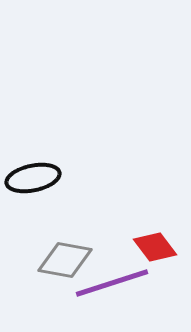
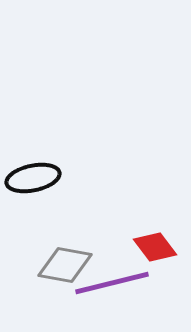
gray diamond: moved 5 px down
purple line: rotated 4 degrees clockwise
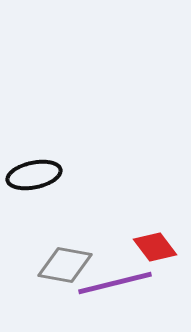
black ellipse: moved 1 px right, 3 px up
purple line: moved 3 px right
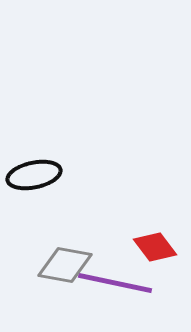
purple line: rotated 26 degrees clockwise
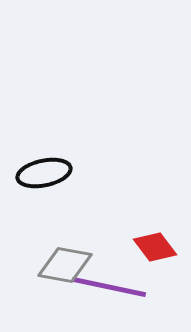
black ellipse: moved 10 px right, 2 px up
purple line: moved 6 px left, 4 px down
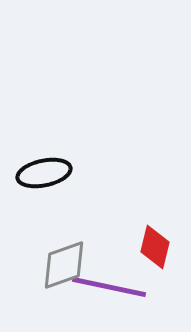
red diamond: rotated 51 degrees clockwise
gray diamond: moved 1 px left; rotated 30 degrees counterclockwise
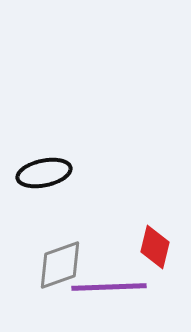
gray diamond: moved 4 px left
purple line: rotated 14 degrees counterclockwise
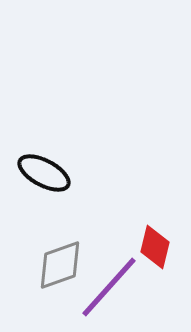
black ellipse: rotated 40 degrees clockwise
purple line: rotated 46 degrees counterclockwise
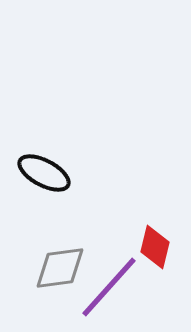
gray diamond: moved 3 px down; rotated 12 degrees clockwise
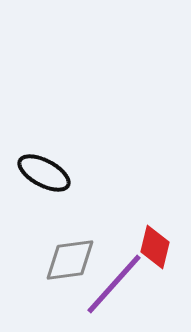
gray diamond: moved 10 px right, 8 px up
purple line: moved 5 px right, 3 px up
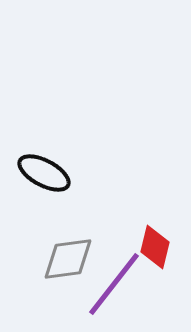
gray diamond: moved 2 px left, 1 px up
purple line: rotated 4 degrees counterclockwise
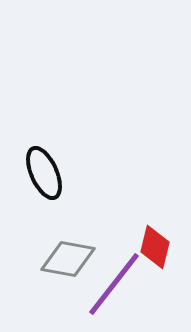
black ellipse: rotated 38 degrees clockwise
gray diamond: rotated 18 degrees clockwise
